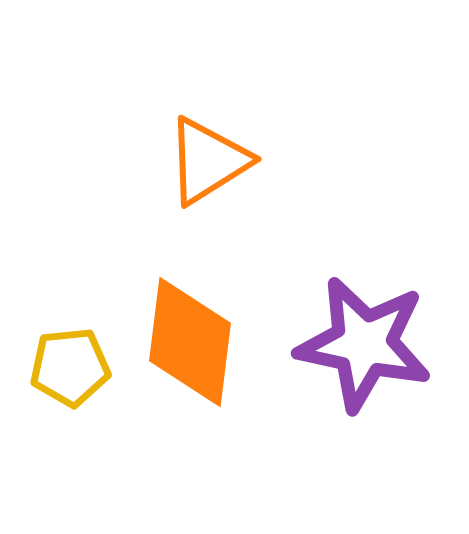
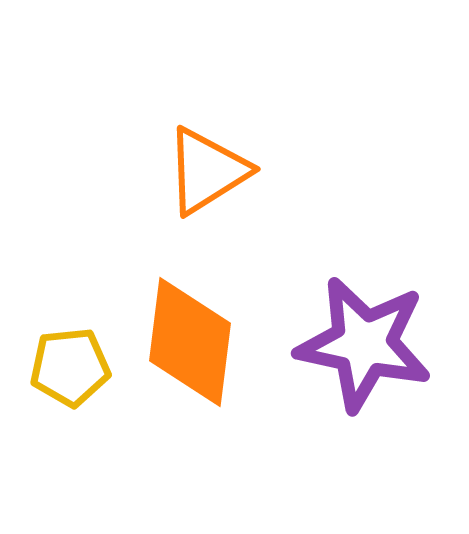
orange triangle: moved 1 px left, 10 px down
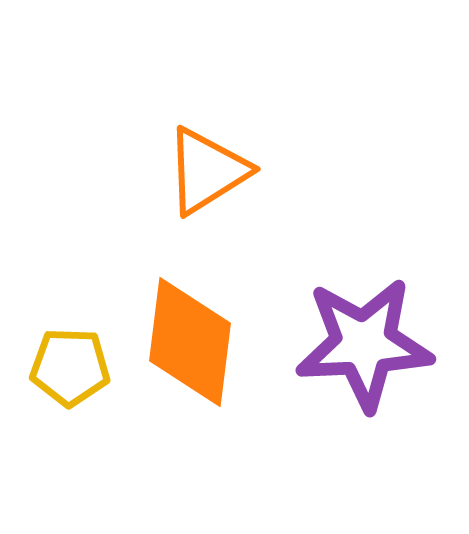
purple star: rotated 15 degrees counterclockwise
yellow pentagon: rotated 8 degrees clockwise
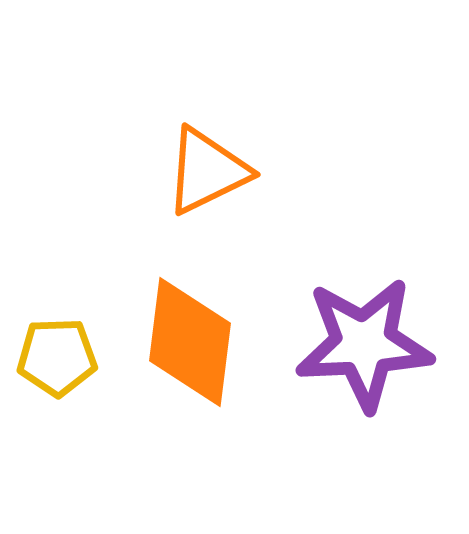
orange triangle: rotated 6 degrees clockwise
yellow pentagon: moved 13 px left, 10 px up; rotated 4 degrees counterclockwise
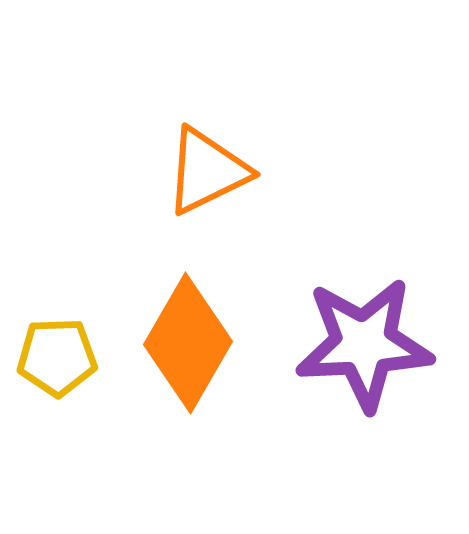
orange diamond: moved 2 px left, 1 px down; rotated 23 degrees clockwise
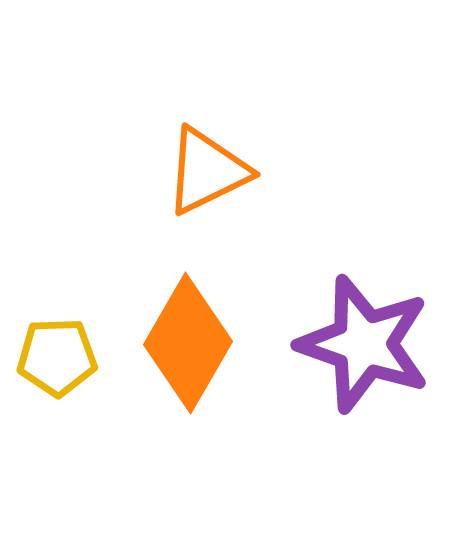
purple star: rotated 22 degrees clockwise
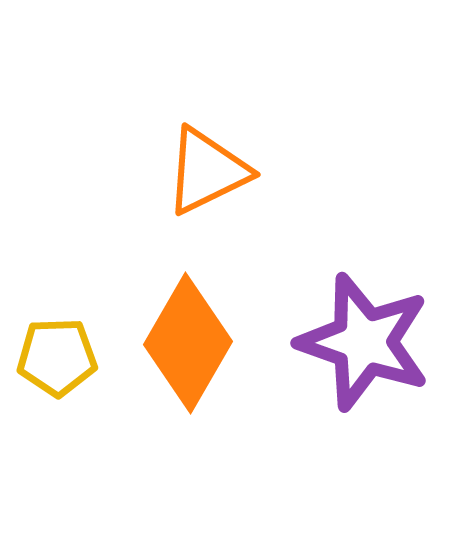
purple star: moved 2 px up
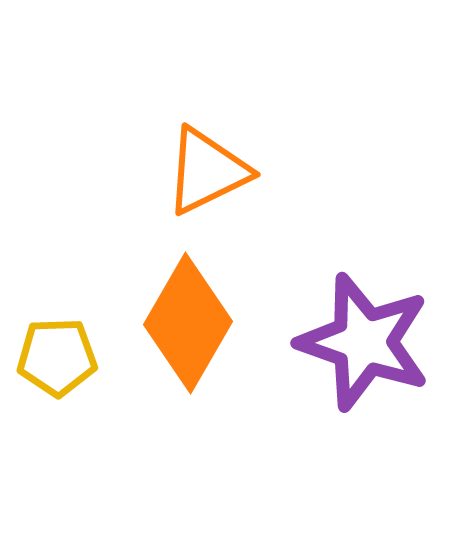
orange diamond: moved 20 px up
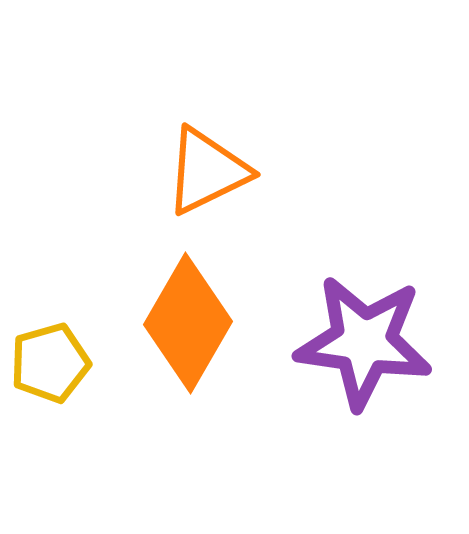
purple star: rotated 11 degrees counterclockwise
yellow pentagon: moved 7 px left, 6 px down; rotated 14 degrees counterclockwise
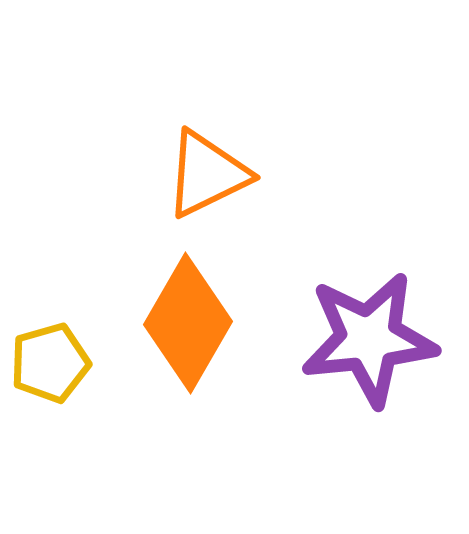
orange triangle: moved 3 px down
purple star: moved 5 px right, 3 px up; rotated 14 degrees counterclockwise
